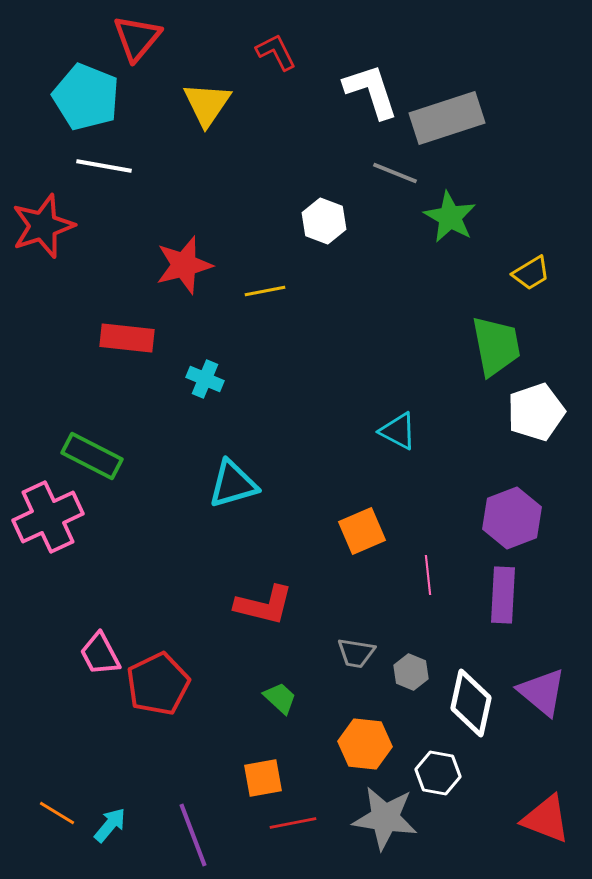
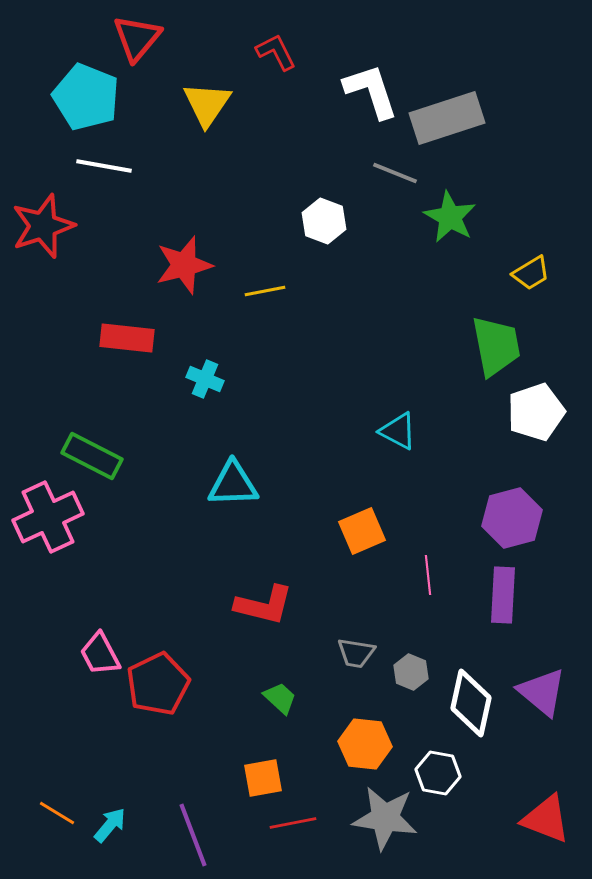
cyan triangle at (233, 484): rotated 14 degrees clockwise
purple hexagon at (512, 518): rotated 6 degrees clockwise
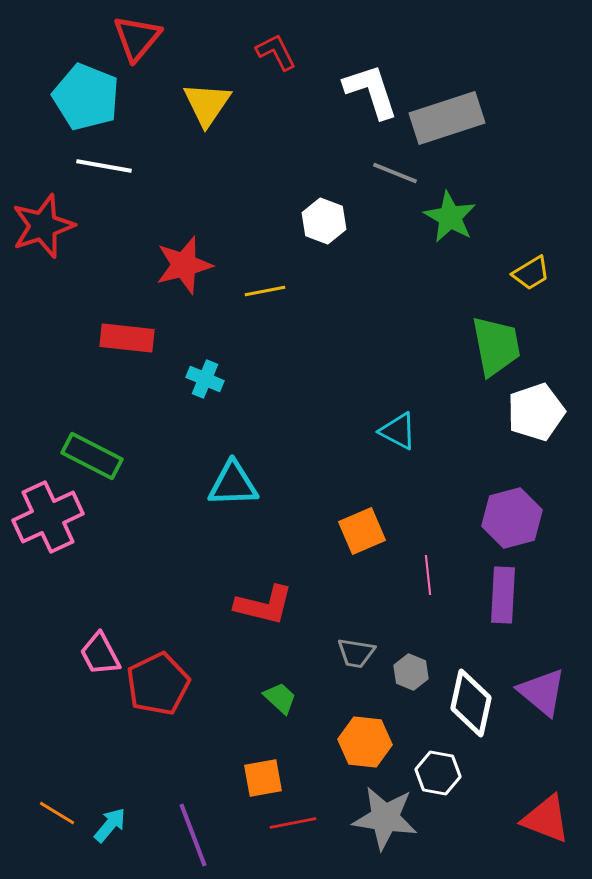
orange hexagon at (365, 744): moved 2 px up
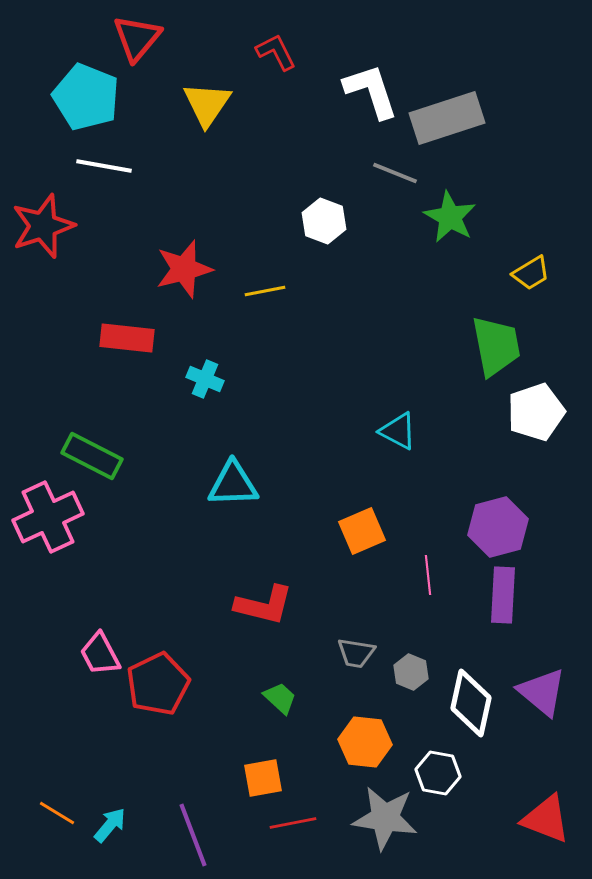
red star at (184, 265): moved 4 px down
purple hexagon at (512, 518): moved 14 px left, 9 px down
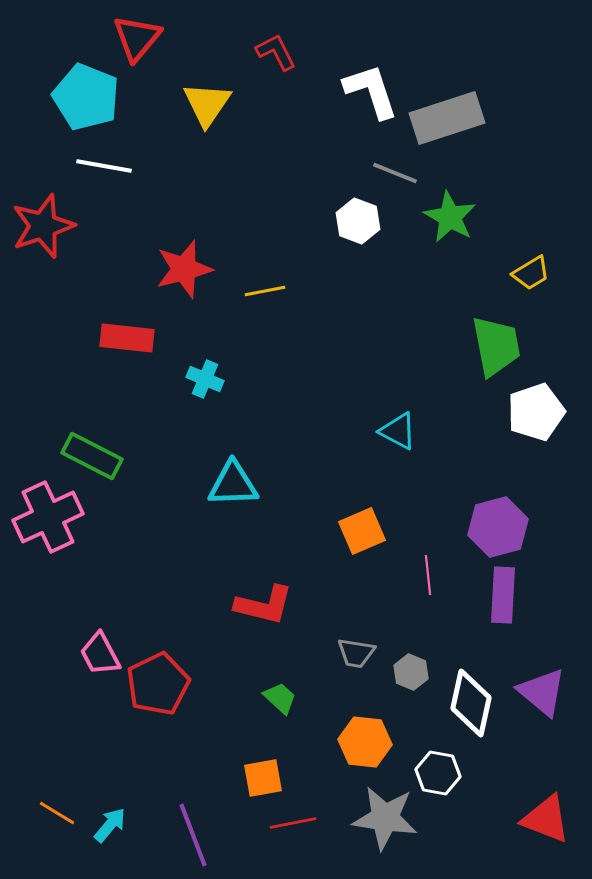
white hexagon at (324, 221): moved 34 px right
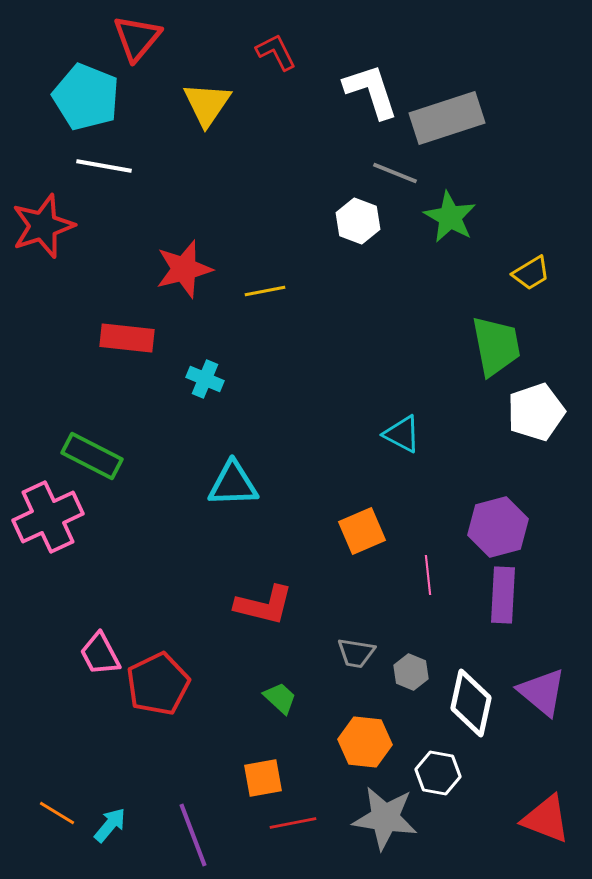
cyan triangle at (398, 431): moved 4 px right, 3 px down
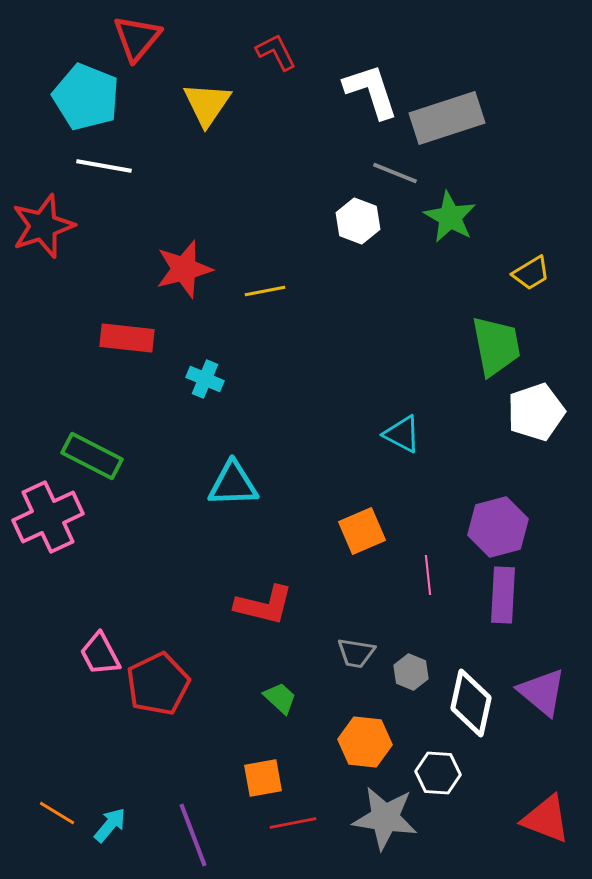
white hexagon at (438, 773): rotated 6 degrees counterclockwise
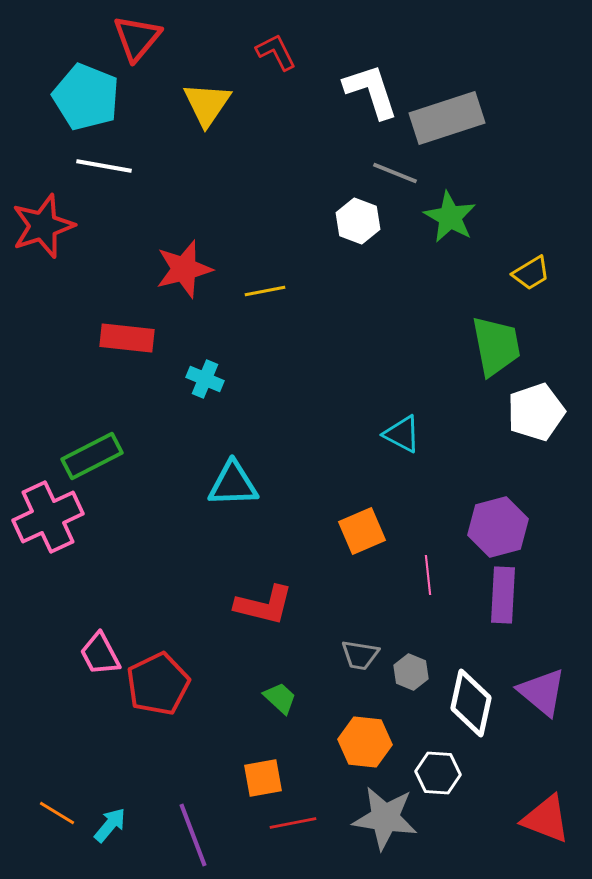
green rectangle at (92, 456): rotated 54 degrees counterclockwise
gray trapezoid at (356, 653): moved 4 px right, 2 px down
